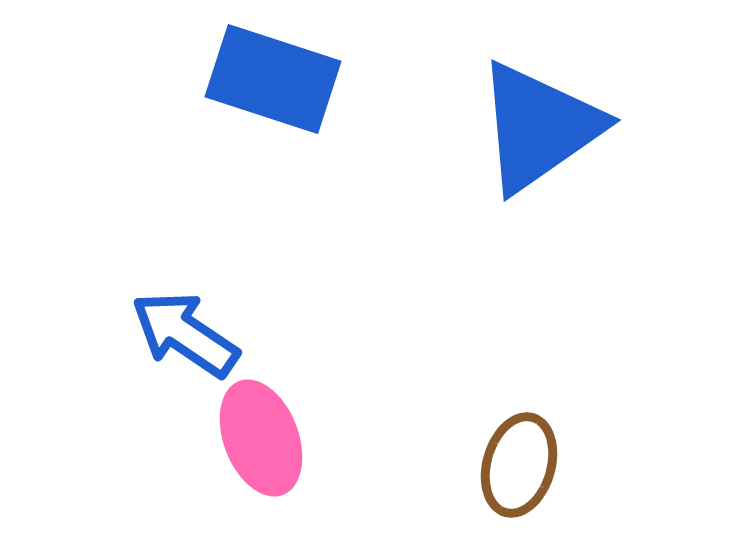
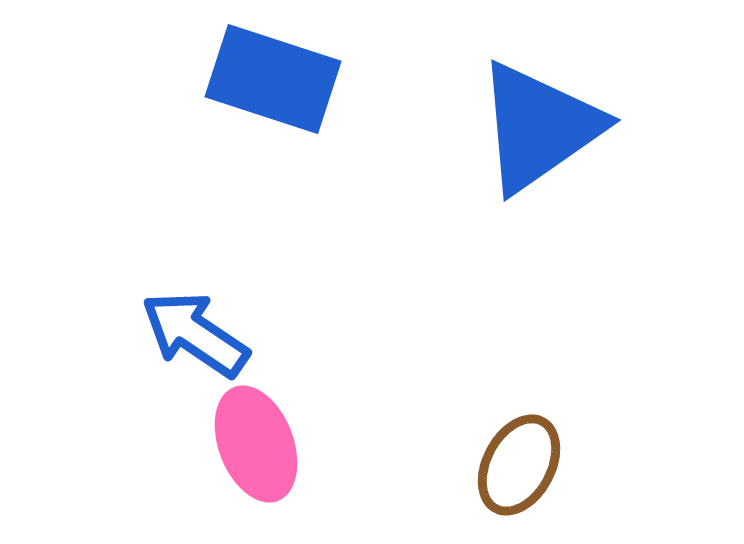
blue arrow: moved 10 px right
pink ellipse: moved 5 px left, 6 px down
brown ellipse: rotated 12 degrees clockwise
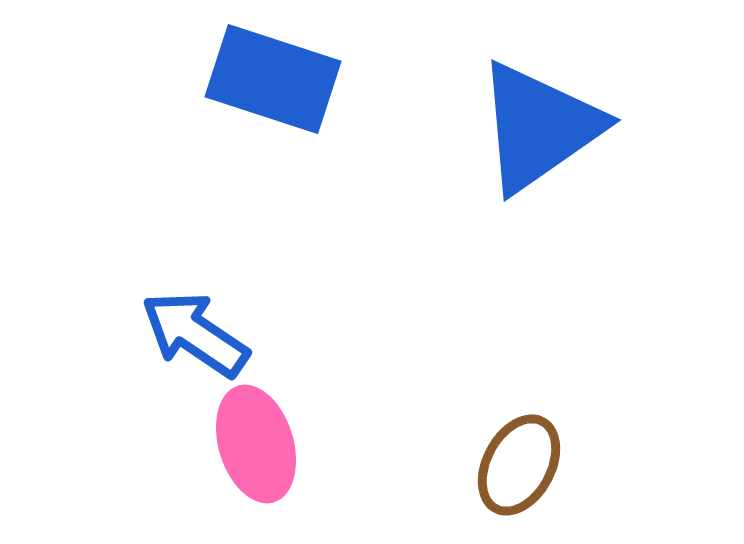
pink ellipse: rotated 4 degrees clockwise
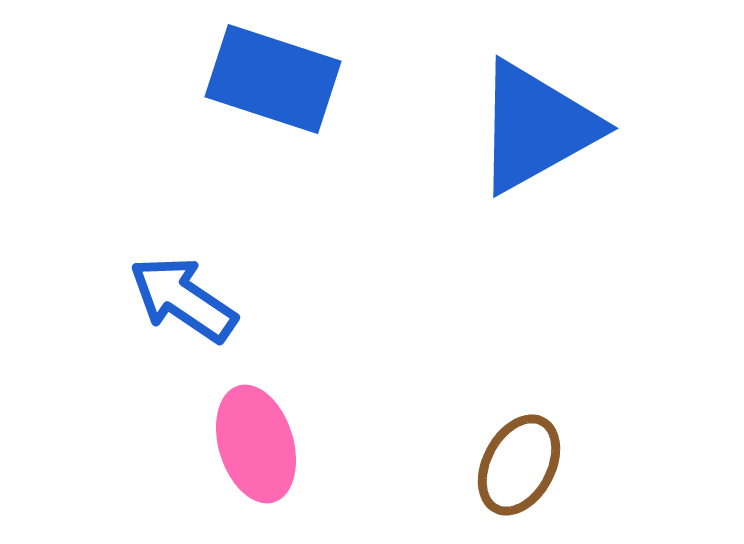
blue triangle: moved 3 px left; rotated 6 degrees clockwise
blue arrow: moved 12 px left, 35 px up
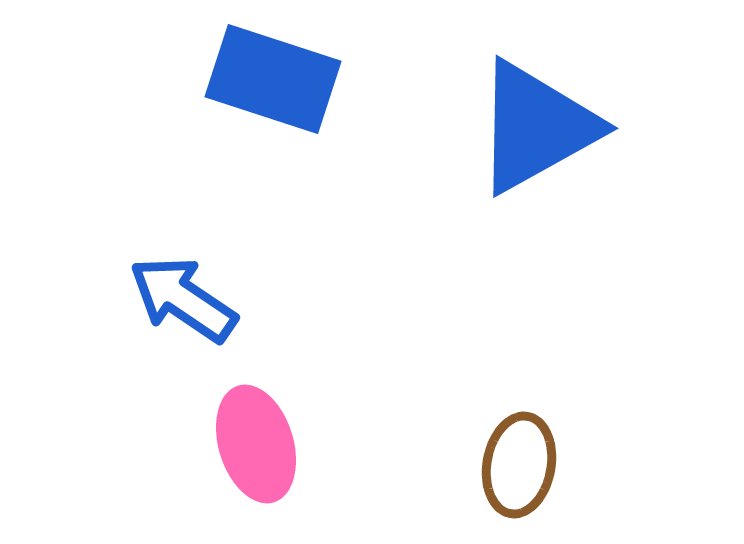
brown ellipse: rotated 18 degrees counterclockwise
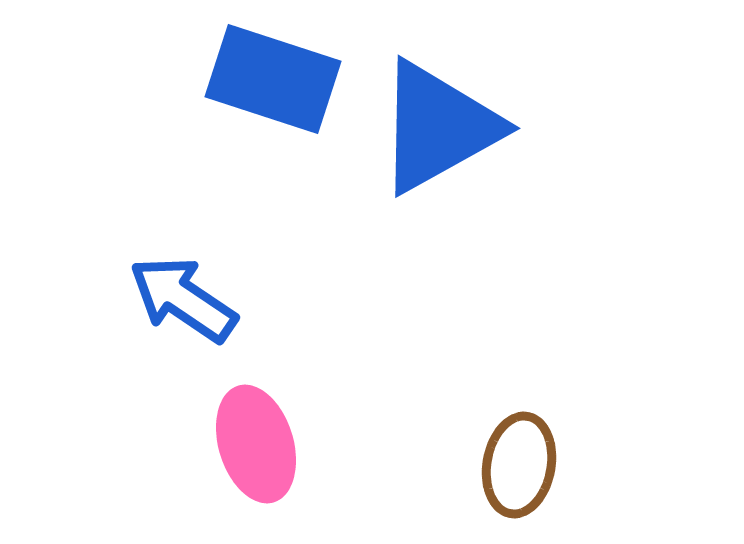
blue triangle: moved 98 px left
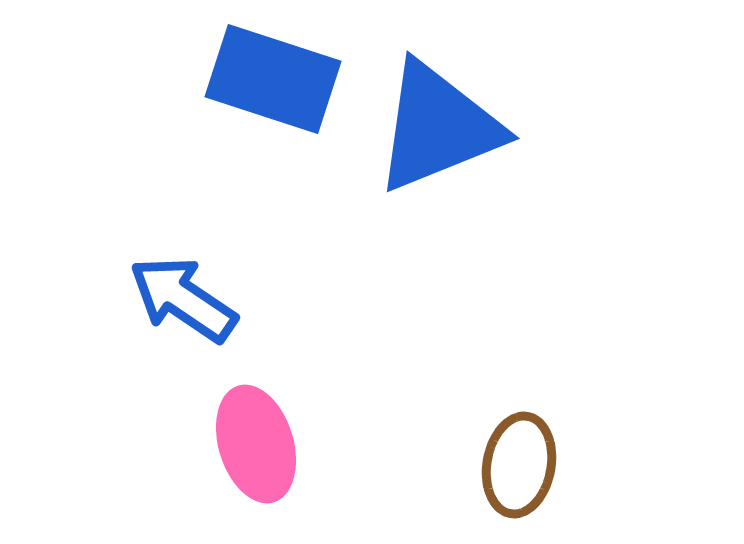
blue triangle: rotated 7 degrees clockwise
